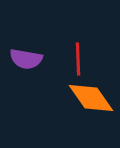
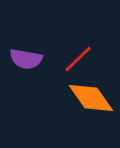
red line: rotated 48 degrees clockwise
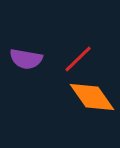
orange diamond: moved 1 px right, 1 px up
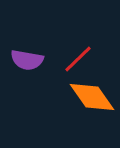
purple semicircle: moved 1 px right, 1 px down
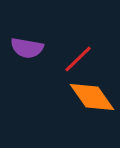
purple semicircle: moved 12 px up
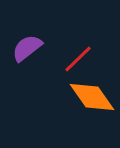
purple semicircle: rotated 132 degrees clockwise
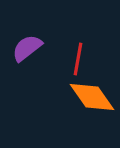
red line: rotated 36 degrees counterclockwise
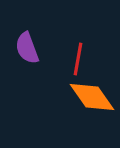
purple semicircle: rotated 72 degrees counterclockwise
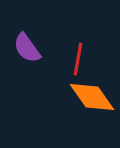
purple semicircle: rotated 16 degrees counterclockwise
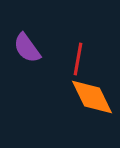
orange diamond: rotated 9 degrees clockwise
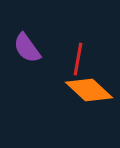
orange diamond: moved 3 px left, 7 px up; rotated 21 degrees counterclockwise
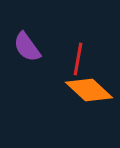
purple semicircle: moved 1 px up
